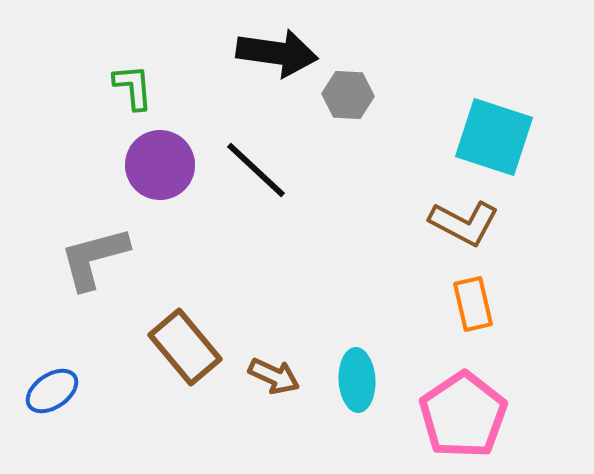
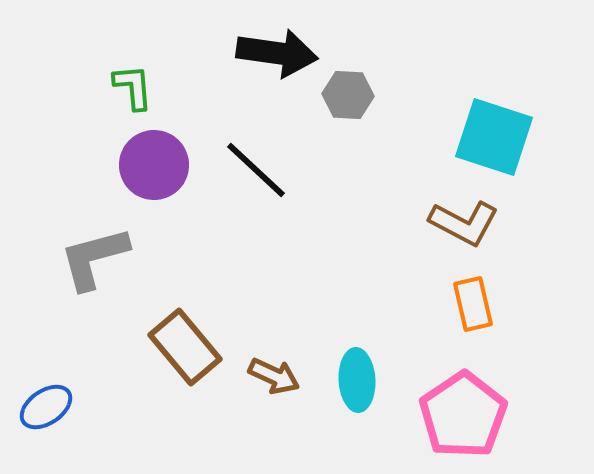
purple circle: moved 6 px left
blue ellipse: moved 6 px left, 16 px down
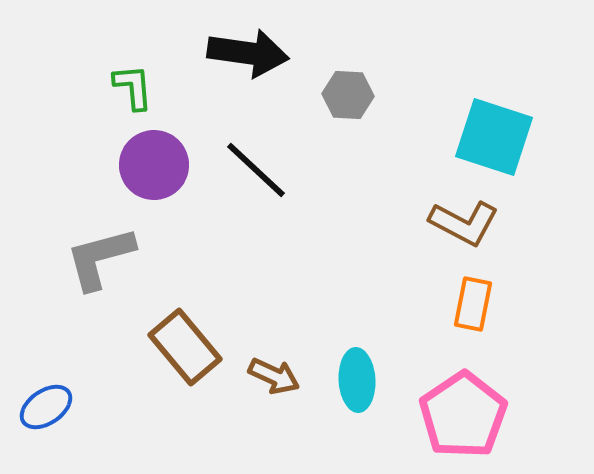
black arrow: moved 29 px left
gray L-shape: moved 6 px right
orange rectangle: rotated 24 degrees clockwise
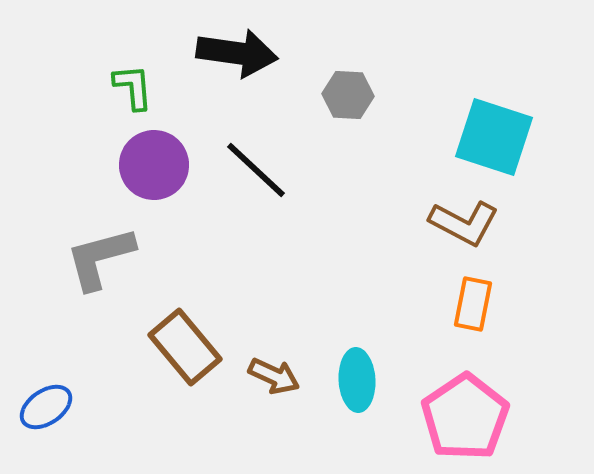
black arrow: moved 11 px left
pink pentagon: moved 2 px right, 2 px down
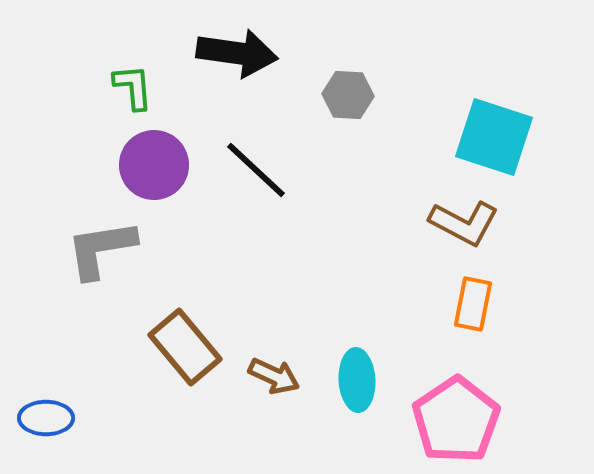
gray L-shape: moved 1 px right, 9 px up; rotated 6 degrees clockwise
blue ellipse: moved 11 px down; rotated 34 degrees clockwise
pink pentagon: moved 9 px left, 3 px down
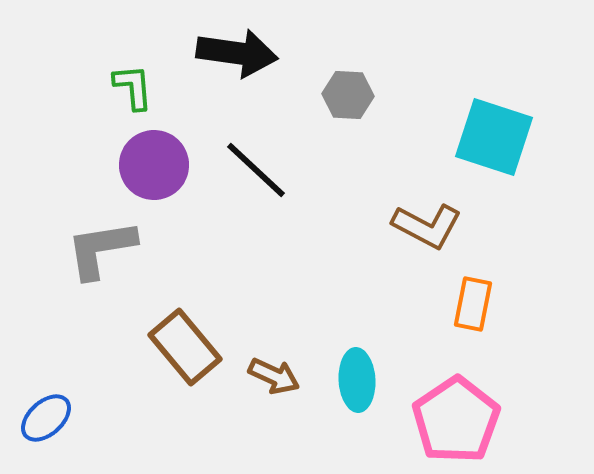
brown L-shape: moved 37 px left, 3 px down
blue ellipse: rotated 42 degrees counterclockwise
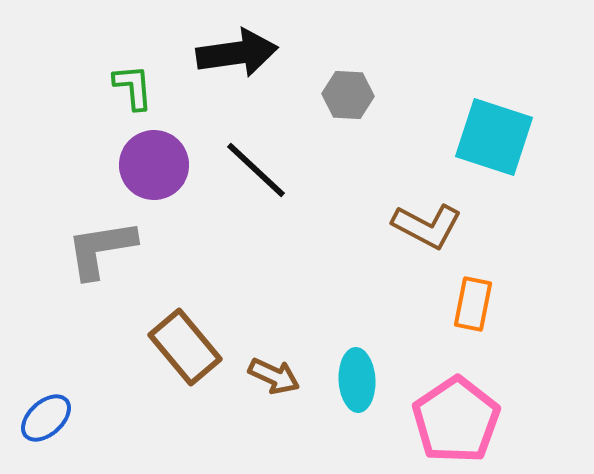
black arrow: rotated 16 degrees counterclockwise
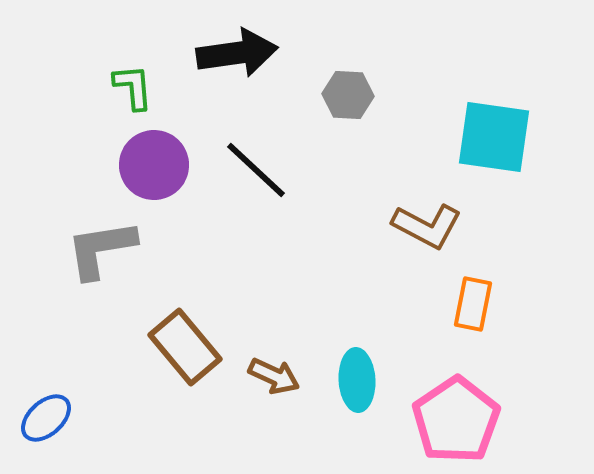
cyan square: rotated 10 degrees counterclockwise
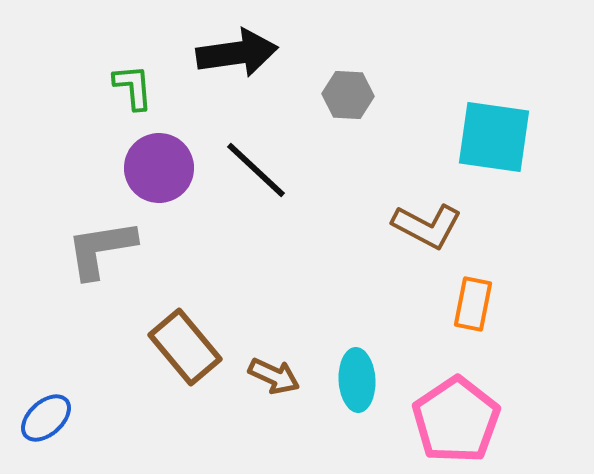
purple circle: moved 5 px right, 3 px down
